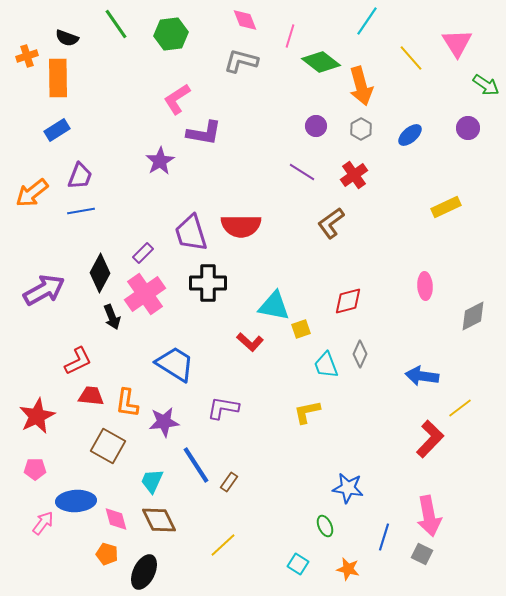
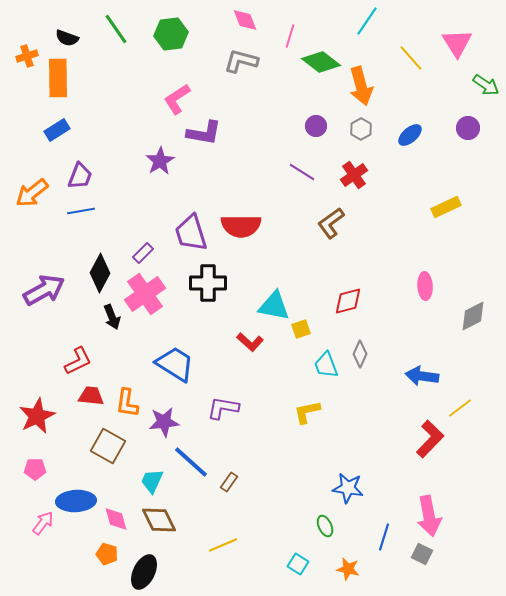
green line at (116, 24): moved 5 px down
blue line at (196, 465): moved 5 px left, 3 px up; rotated 15 degrees counterclockwise
yellow line at (223, 545): rotated 20 degrees clockwise
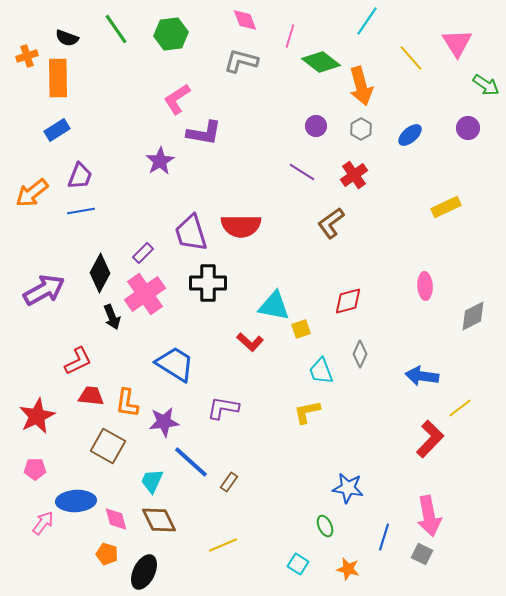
cyan trapezoid at (326, 365): moved 5 px left, 6 px down
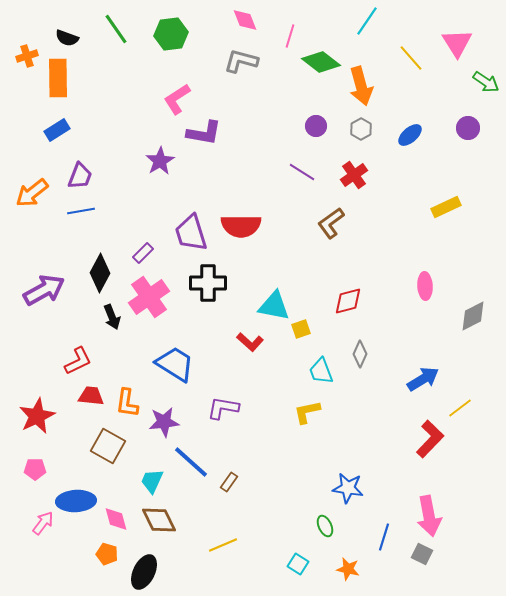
green arrow at (486, 85): moved 3 px up
pink cross at (145, 294): moved 4 px right, 3 px down
blue arrow at (422, 376): moved 1 px right, 3 px down; rotated 140 degrees clockwise
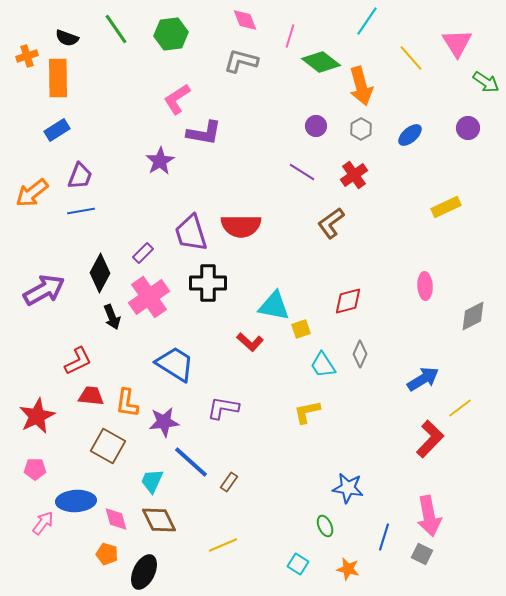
cyan trapezoid at (321, 371): moved 2 px right, 6 px up; rotated 12 degrees counterclockwise
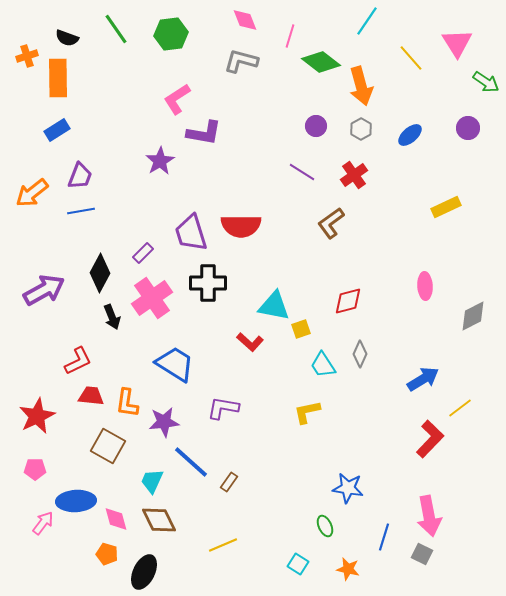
pink cross at (149, 297): moved 3 px right, 1 px down
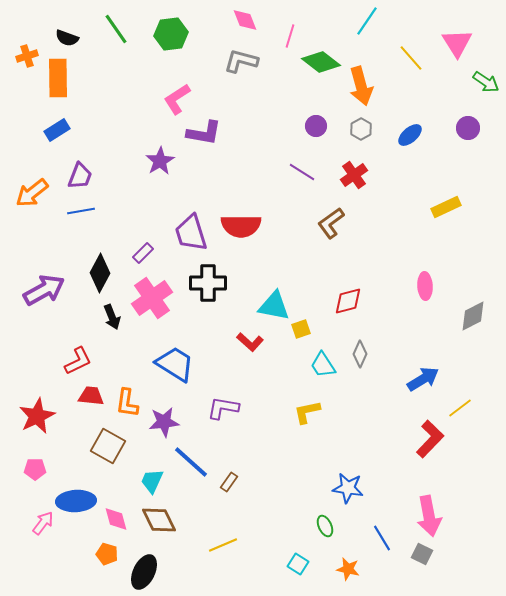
blue line at (384, 537): moved 2 px left, 1 px down; rotated 48 degrees counterclockwise
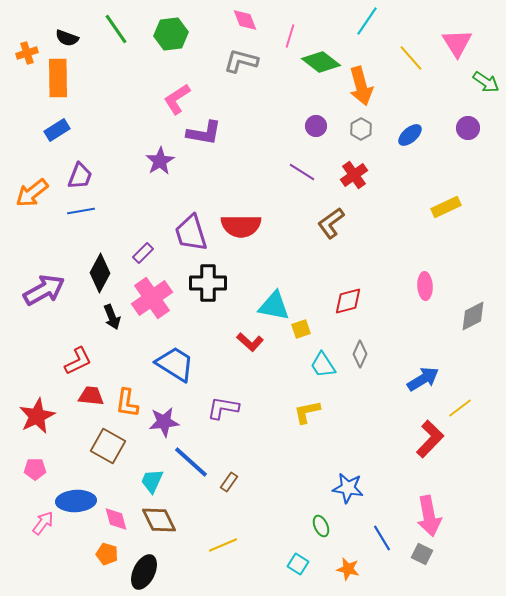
orange cross at (27, 56): moved 3 px up
green ellipse at (325, 526): moved 4 px left
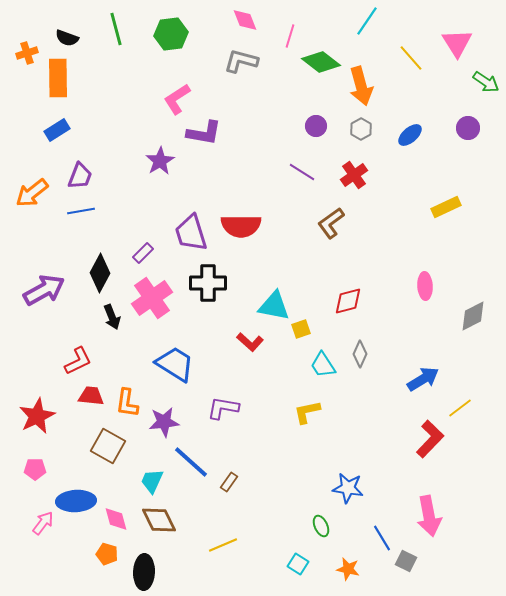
green line at (116, 29): rotated 20 degrees clockwise
gray square at (422, 554): moved 16 px left, 7 px down
black ellipse at (144, 572): rotated 24 degrees counterclockwise
